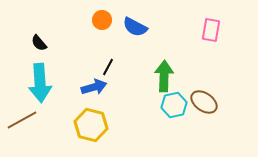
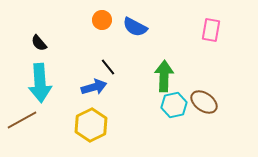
black line: rotated 66 degrees counterclockwise
yellow hexagon: rotated 20 degrees clockwise
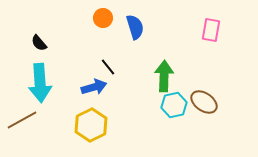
orange circle: moved 1 px right, 2 px up
blue semicircle: rotated 135 degrees counterclockwise
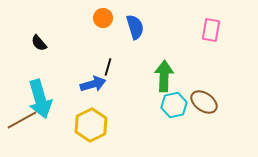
black line: rotated 54 degrees clockwise
cyan arrow: moved 16 px down; rotated 12 degrees counterclockwise
blue arrow: moved 1 px left, 3 px up
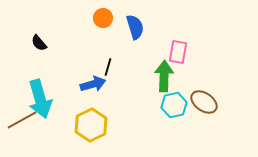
pink rectangle: moved 33 px left, 22 px down
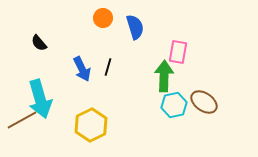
blue arrow: moved 11 px left, 15 px up; rotated 80 degrees clockwise
